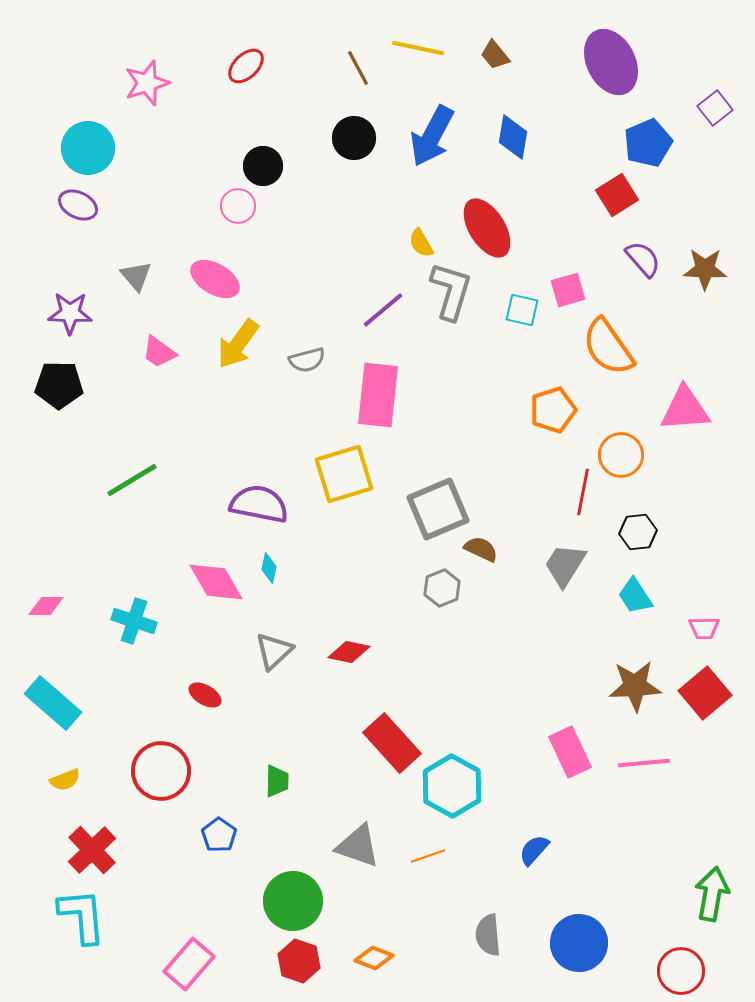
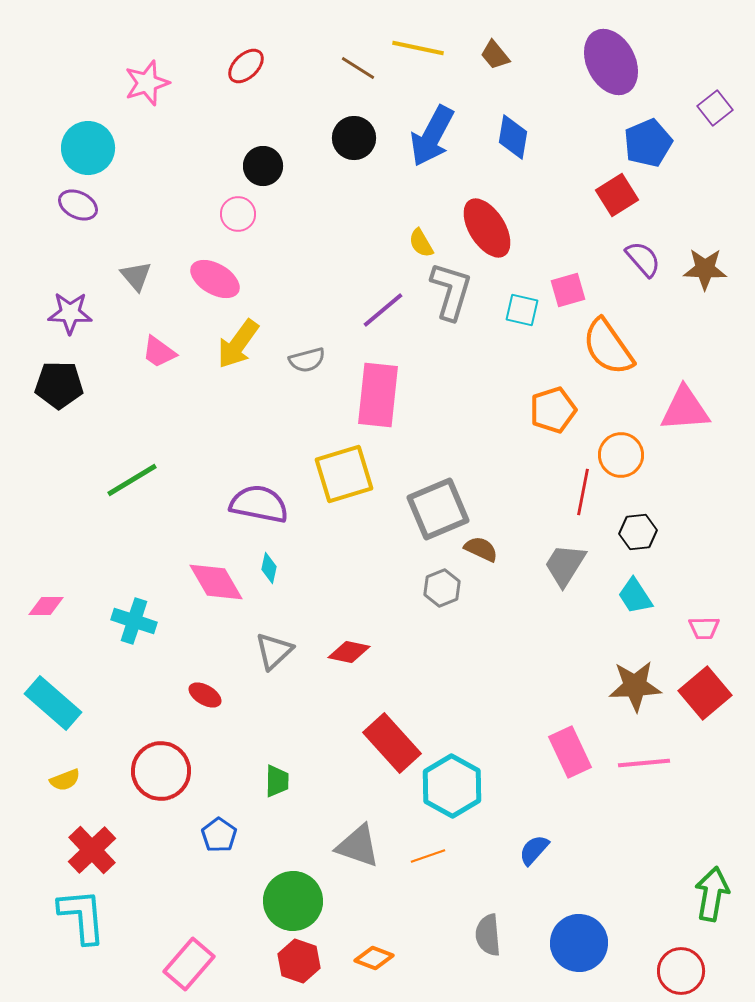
brown line at (358, 68): rotated 30 degrees counterclockwise
pink circle at (238, 206): moved 8 px down
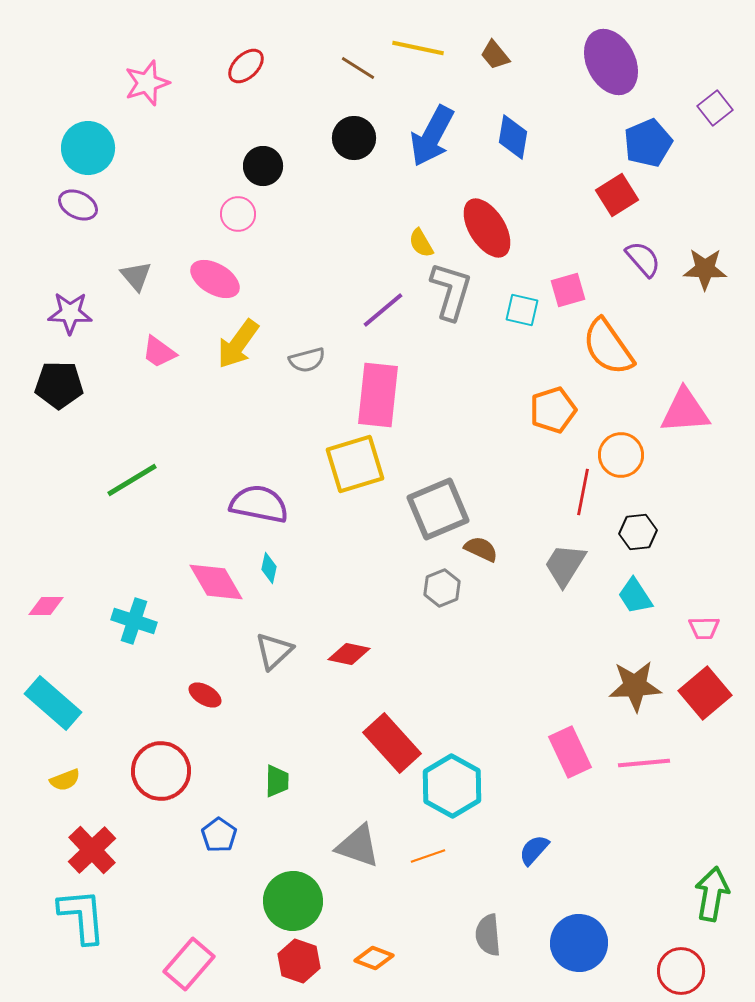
pink triangle at (685, 409): moved 2 px down
yellow square at (344, 474): moved 11 px right, 10 px up
red diamond at (349, 652): moved 2 px down
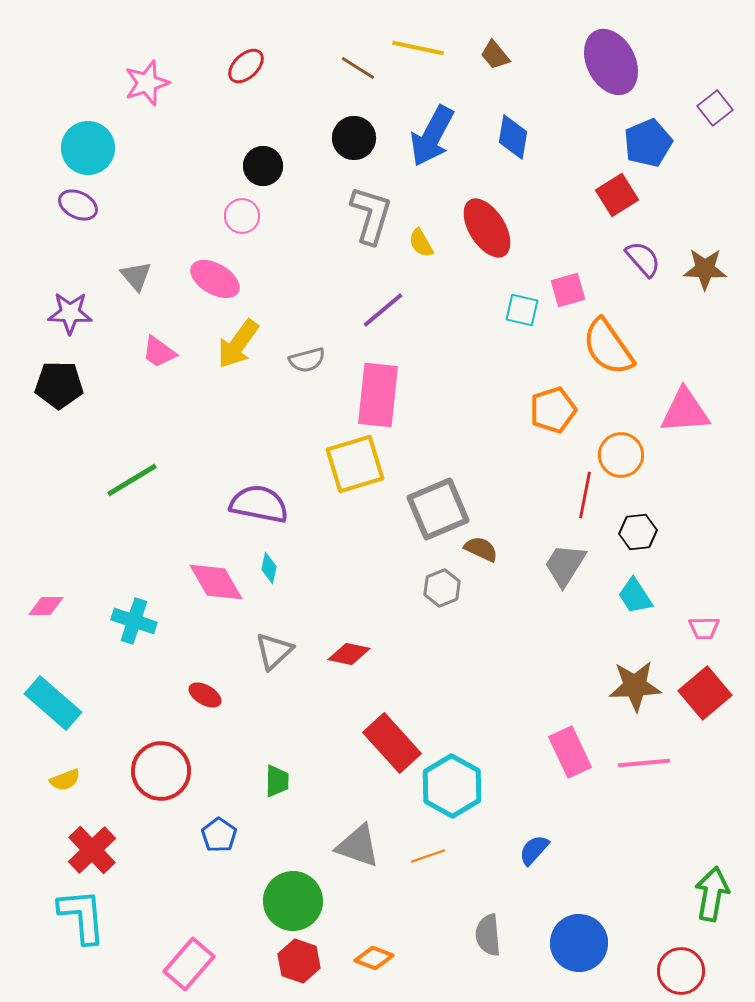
pink circle at (238, 214): moved 4 px right, 2 px down
gray L-shape at (451, 291): moved 80 px left, 76 px up
red line at (583, 492): moved 2 px right, 3 px down
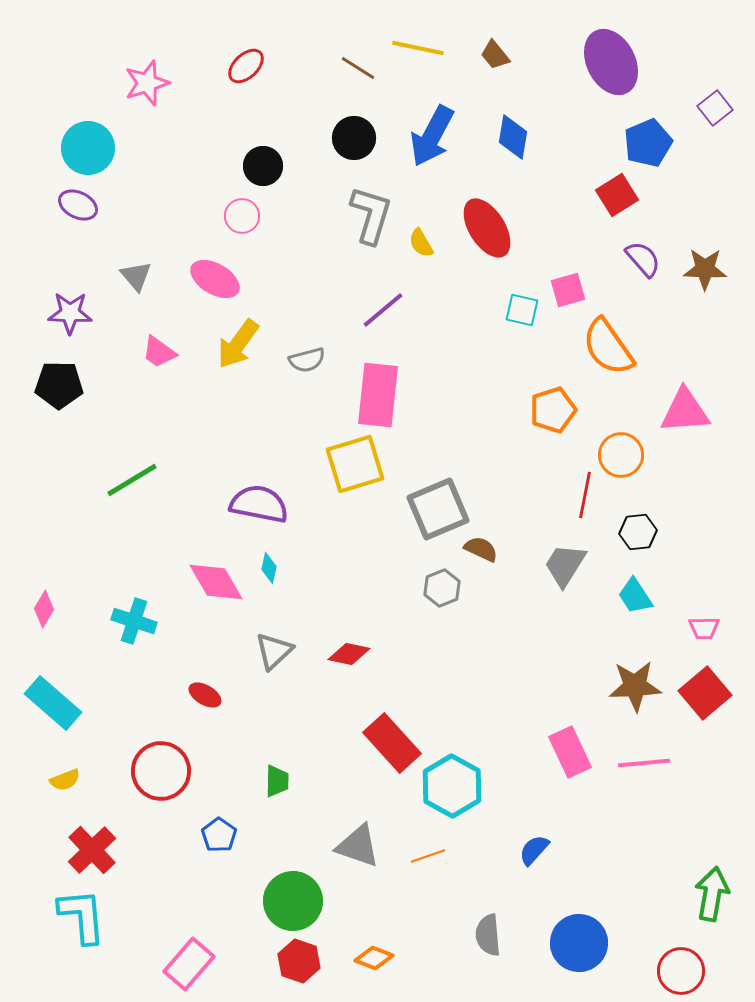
pink diamond at (46, 606): moved 2 px left, 3 px down; rotated 60 degrees counterclockwise
